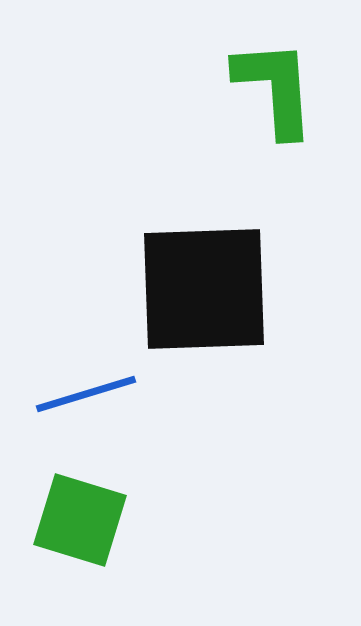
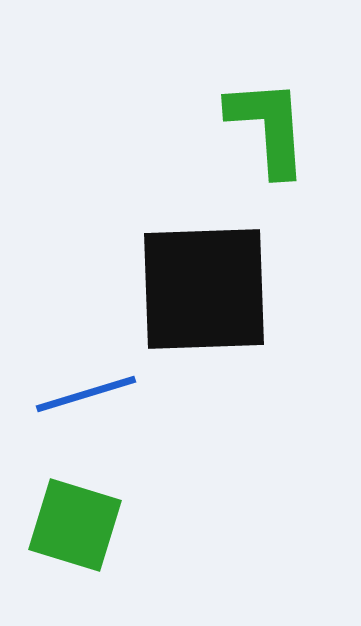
green L-shape: moved 7 px left, 39 px down
green square: moved 5 px left, 5 px down
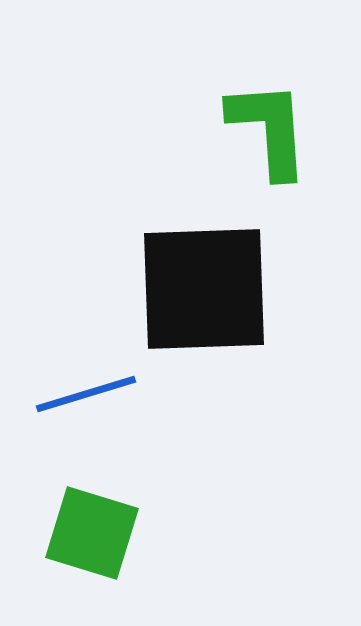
green L-shape: moved 1 px right, 2 px down
green square: moved 17 px right, 8 px down
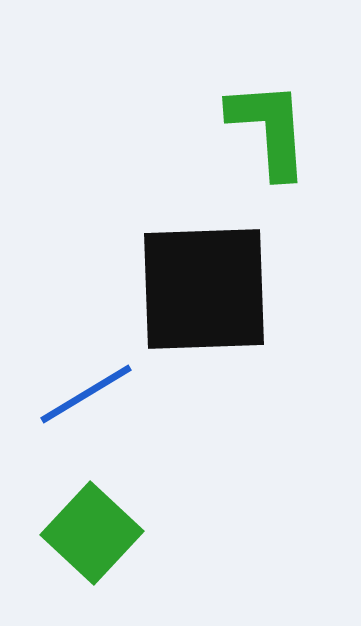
blue line: rotated 14 degrees counterclockwise
green square: rotated 26 degrees clockwise
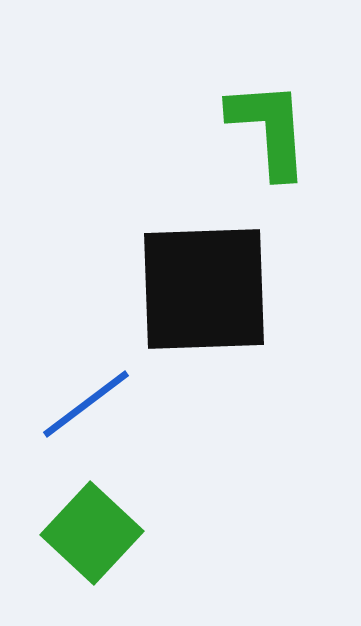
blue line: moved 10 px down; rotated 6 degrees counterclockwise
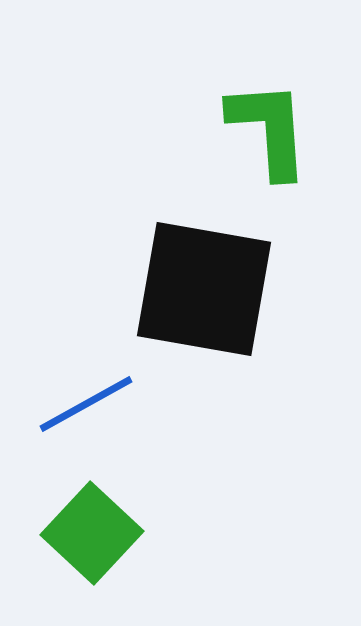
black square: rotated 12 degrees clockwise
blue line: rotated 8 degrees clockwise
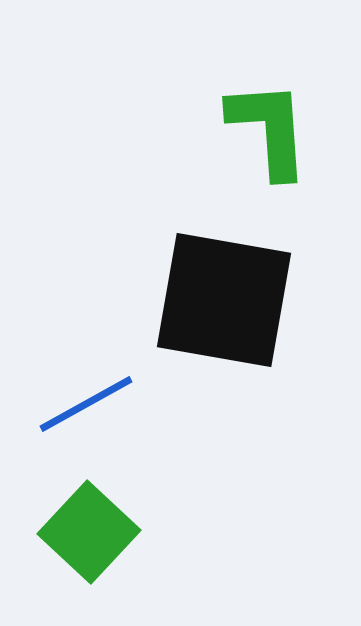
black square: moved 20 px right, 11 px down
green square: moved 3 px left, 1 px up
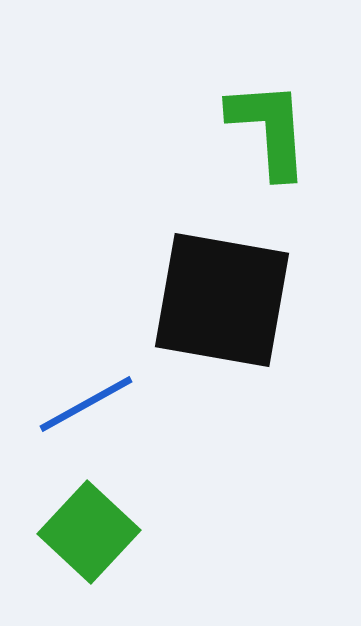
black square: moved 2 px left
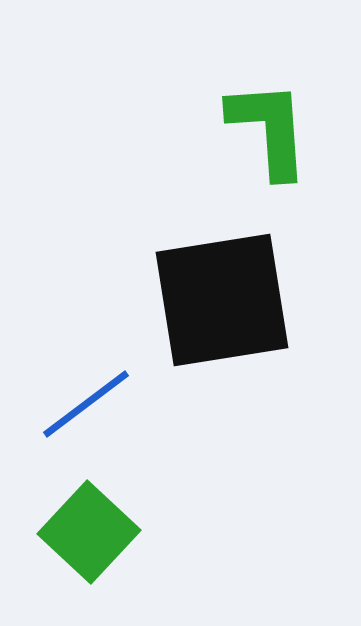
black square: rotated 19 degrees counterclockwise
blue line: rotated 8 degrees counterclockwise
